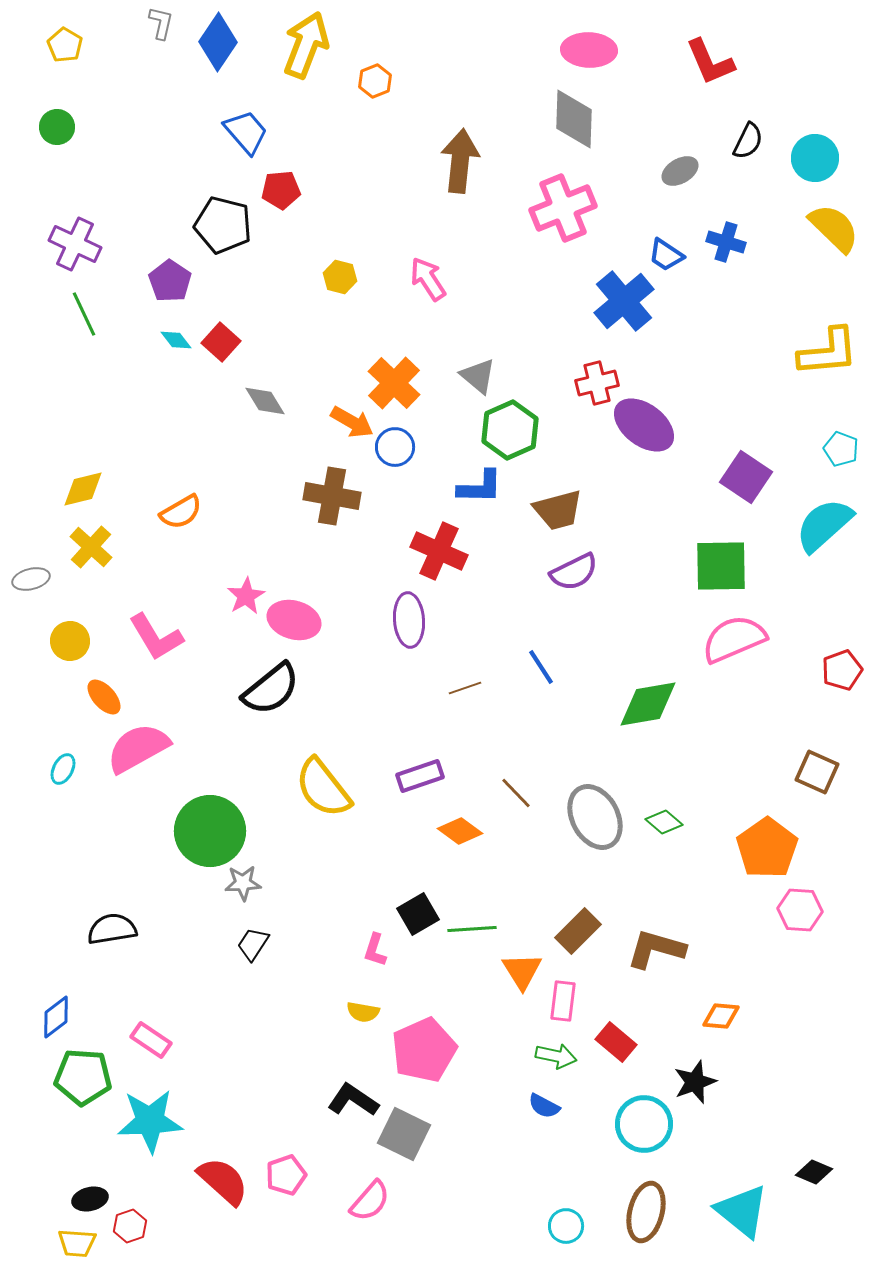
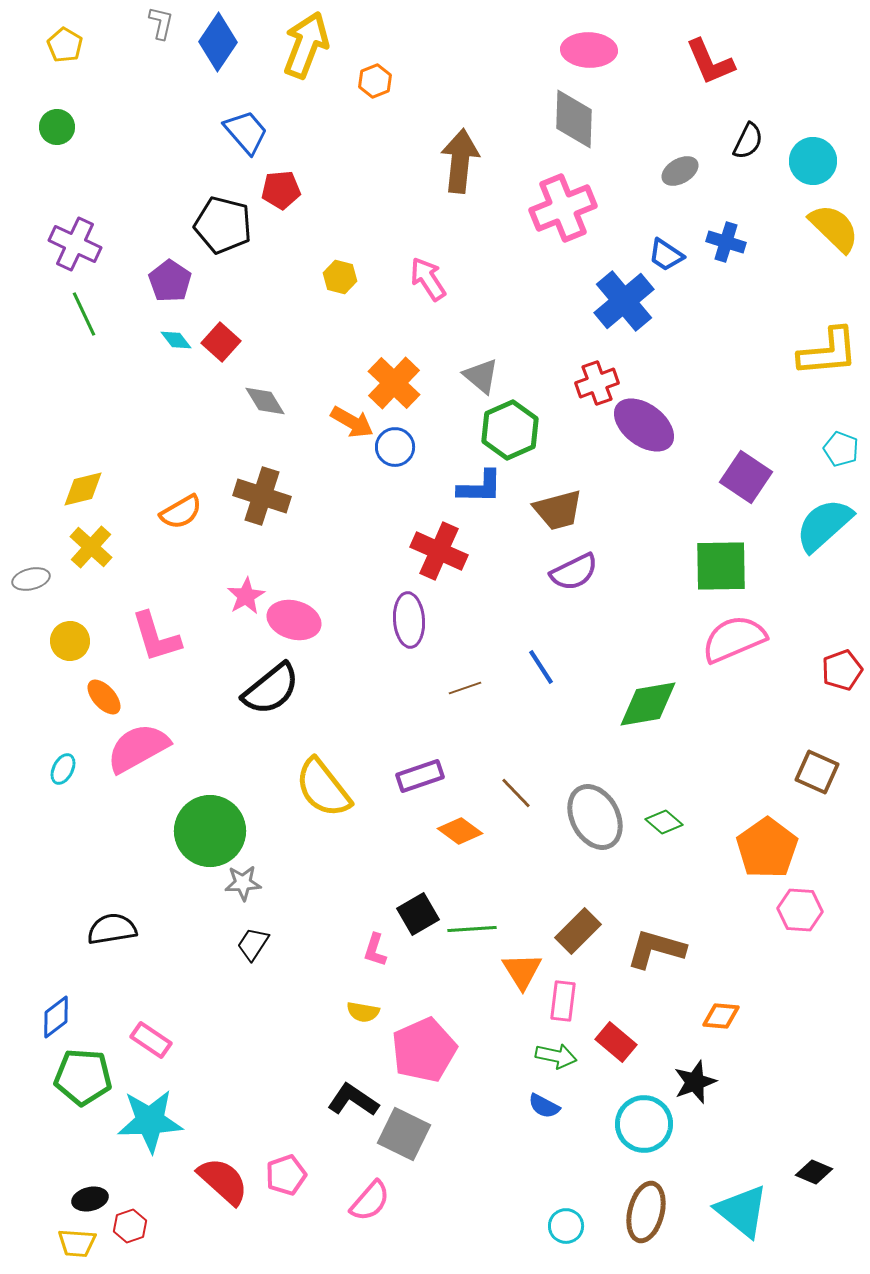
cyan circle at (815, 158): moved 2 px left, 3 px down
gray triangle at (478, 376): moved 3 px right
red cross at (597, 383): rotated 6 degrees counterclockwise
brown cross at (332, 496): moved 70 px left; rotated 8 degrees clockwise
pink L-shape at (156, 637): rotated 14 degrees clockwise
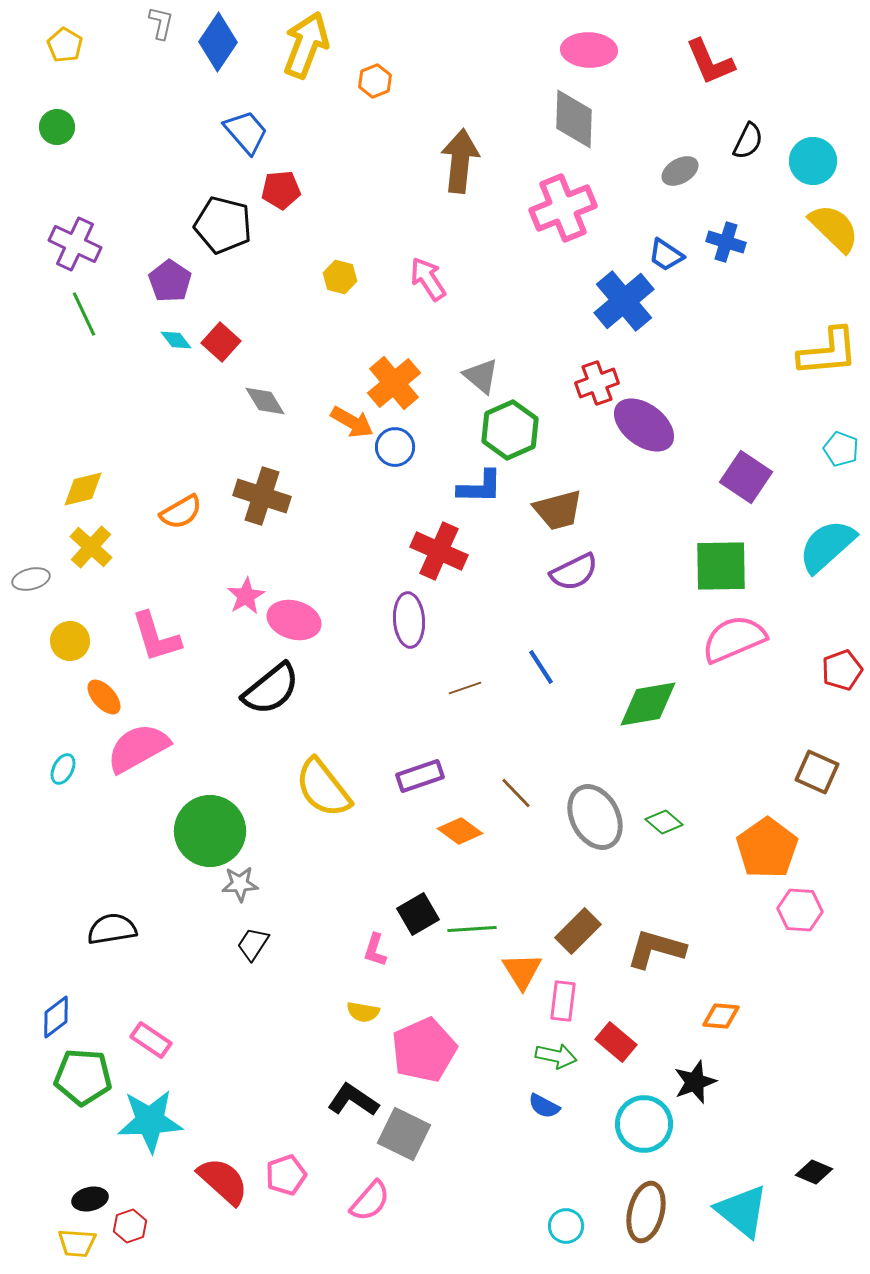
orange cross at (394, 383): rotated 6 degrees clockwise
cyan semicircle at (824, 525): moved 3 px right, 21 px down
gray star at (243, 883): moved 3 px left, 1 px down
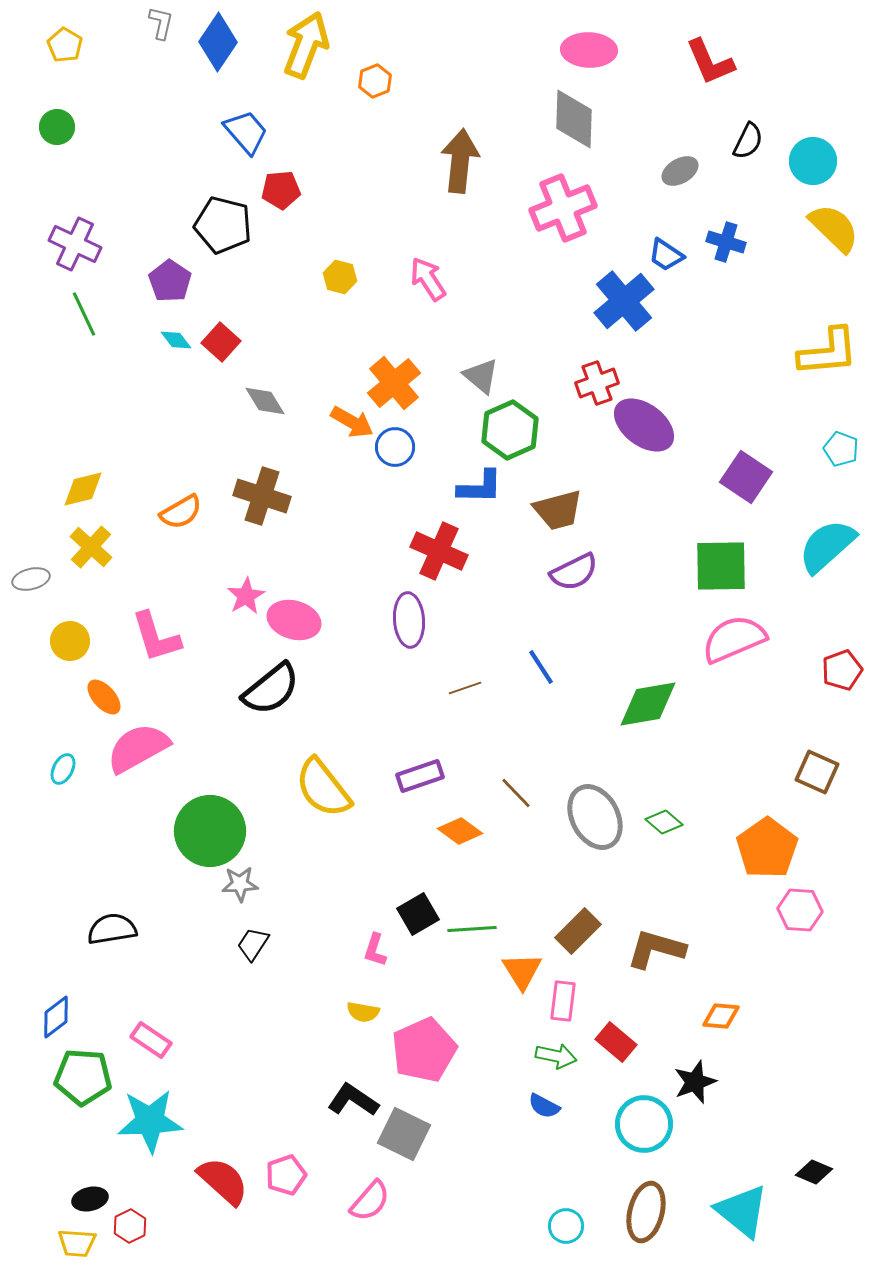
red hexagon at (130, 1226): rotated 8 degrees counterclockwise
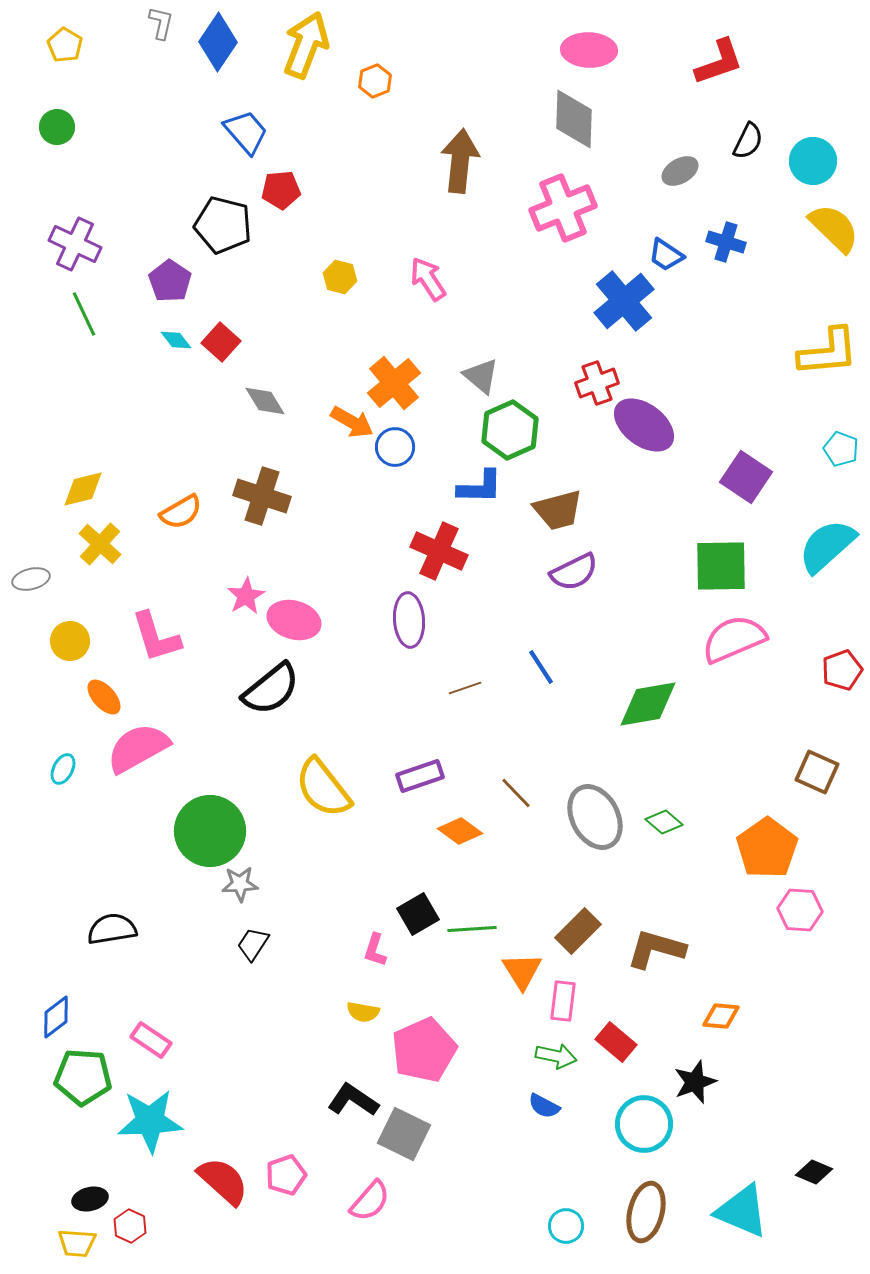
red L-shape at (710, 62): moved 9 px right; rotated 86 degrees counterclockwise
yellow cross at (91, 547): moved 9 px right, 3 px up
cyan triangle at (742, 1211): rotated 16 degrees counterclockwise
red hexagon at (130, 1226): rotated 8 degrees counterclockwise
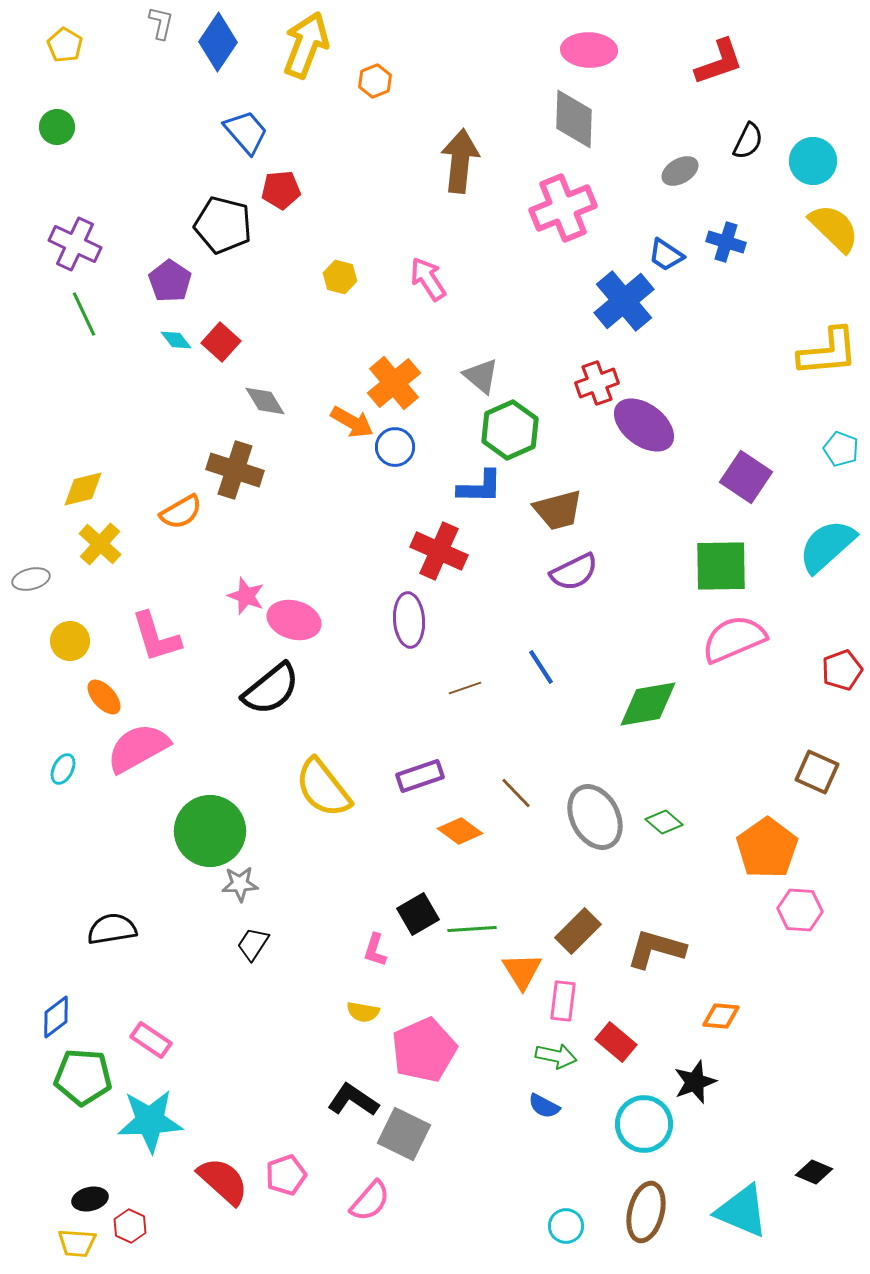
brown cross at (262, 496): moved 27 px left, 26 px up
pink star at (246, 596): rotated 21 degrees counterclockwise
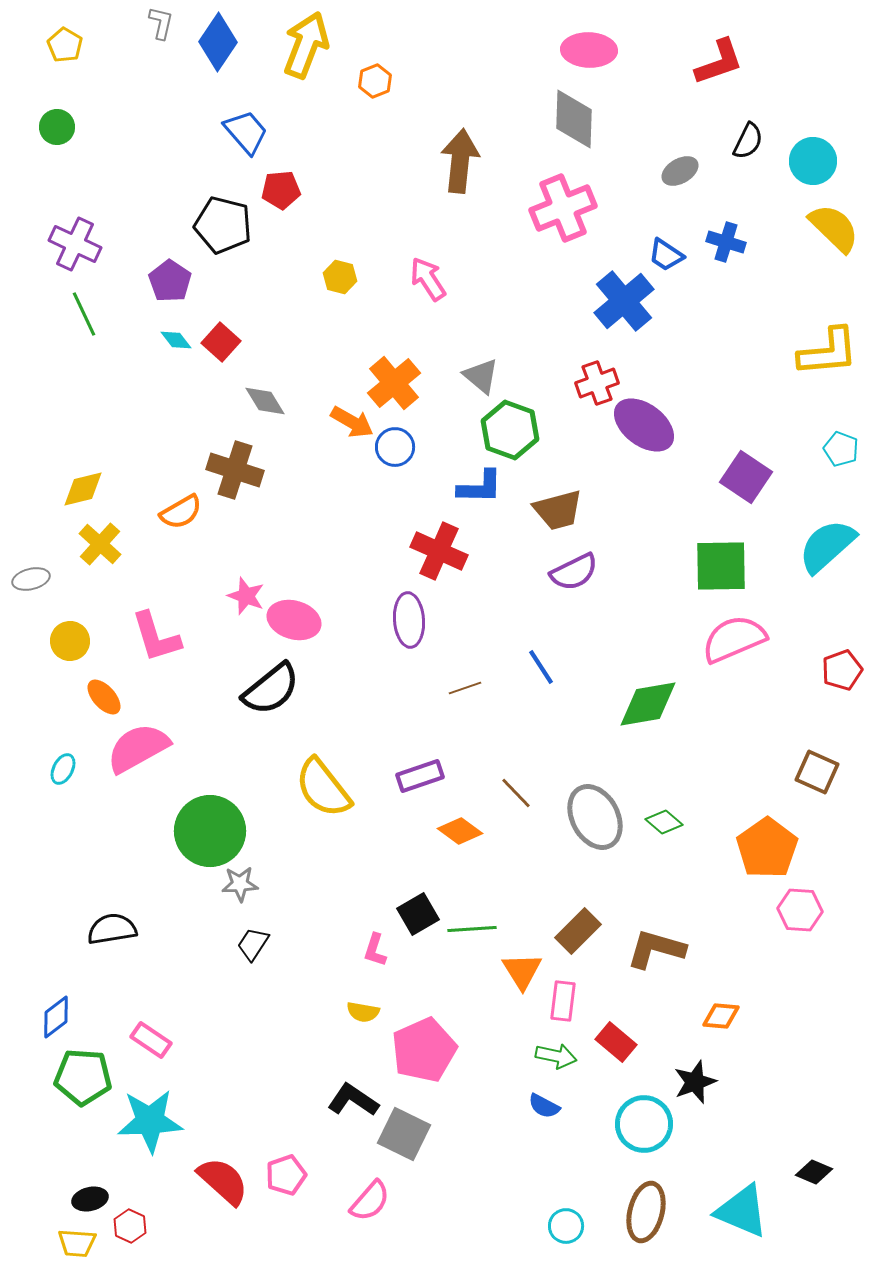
green hexagon at (510, 430): rotated 16 degrees counterclockwise
